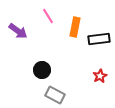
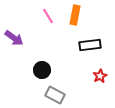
orange rectangle: moved 12 px up
purple arrow: moved 4 px left, 7 px down
black rectangle: moved 9 px left, 6 px down
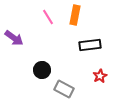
pink line: moved 1 px down
gray rectangle: moved 9 px right, 6 px up
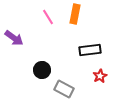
orange rectangle: moved 1 px up
black rectangle: moved 5 px down
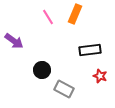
orange rectangle: rotated 12 degrees clockwise
purple arrow: moved 3 px down
red star: rotated 24 degrees counterclockwise
